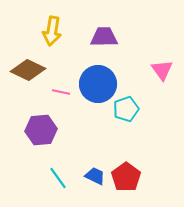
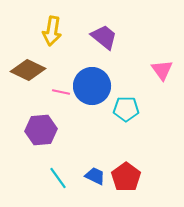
purple trapezoid: rotated 40 degrees clockwise
blue circle: moved 6 px left, 2 px down
cyan pentagon: rotated 20 degrees clockwise
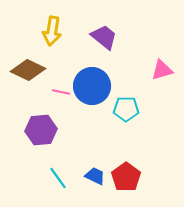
pink triangle: rotated 50 degrees clockwise
